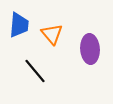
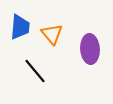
blue trapezoid: moved 1 px right, 2 px down
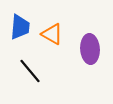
orange triangle: rotated 20 degrees counterclockwise
black line: moved 5 px left
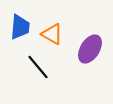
purple ellipse: rotated 36 degrees clockwise
black line: moved 8 px right, 4 px up
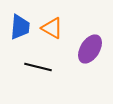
orange triangle: moved 6 px up
black line: rotated 36 degrees counterclockwise
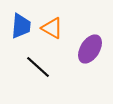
blue trapezoid: moved 1 px right, 1 px up
black line: rotated 28 degrees clockwise
